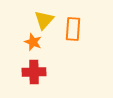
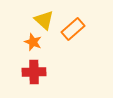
yellow triangle: rotated 30 degrees counterclockwise
orange rectangle: rotated 45 degrees clockwise
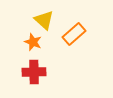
orange rectangle: moved 1 px right, 5 px down
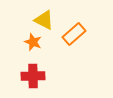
yellow triangle: rotated 15 degrees counterclockwise
red cross: moved 1 px left, 4 px down
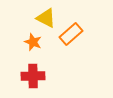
yellow triangle: moved 2 px right, 2 px up
orange rectangle: moved 3 px left
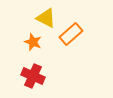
red cross: rotated 25 degrees clockwise
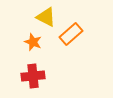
yellow triangle: moved 1 px up
red cross: rotated 30 degrees counterclockwise
